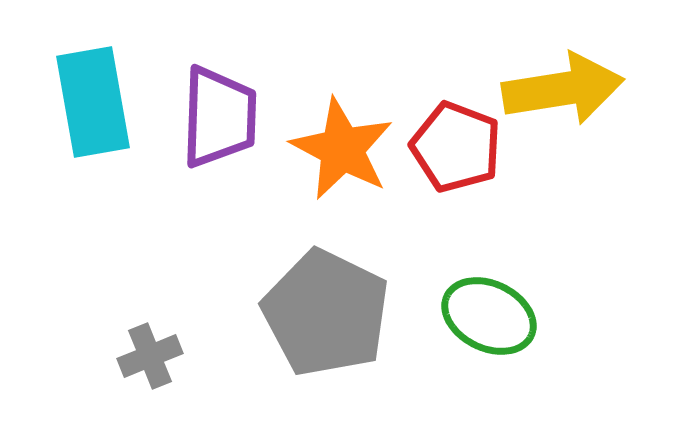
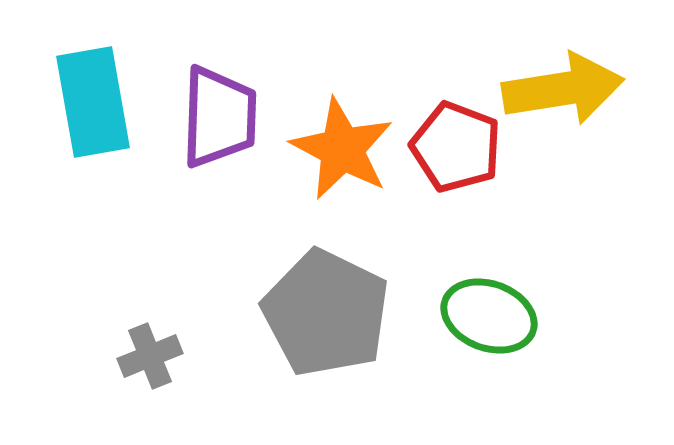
green ellipse: rotated 6 degrees counterclockwise
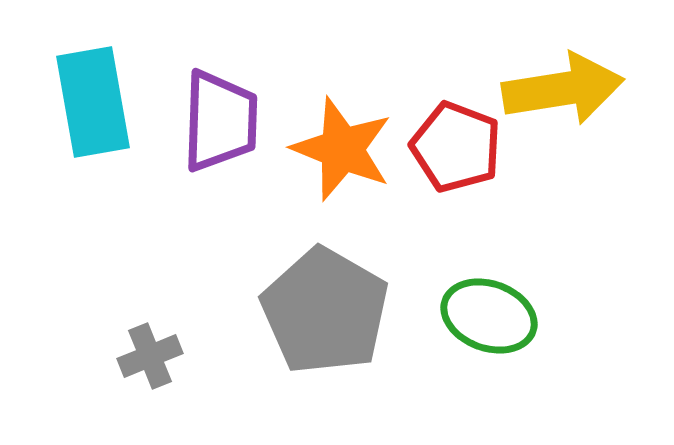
purple trapezoid: moved 1 px right, 4 px down
orange star: rotated 6 degrees counterclockwise
gray pentagon: moved 1 px left, 2 px up; rotated 4 degrees clockwise
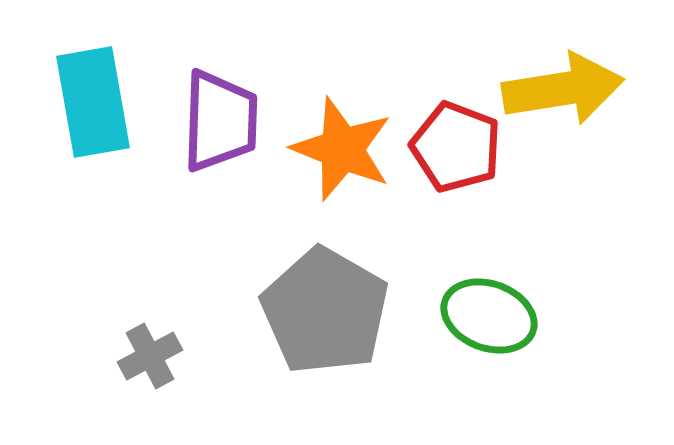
gray cross: rotated 6 degrees counterclockwise
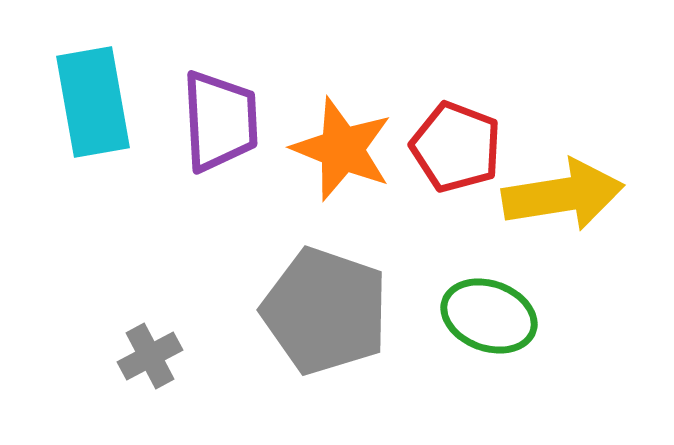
yellow arrow: moved 106 px down
purple trapezoid: rotated 5 degrees counterclockwise
gray pentagon: rotated 11 degrees counterclockwise
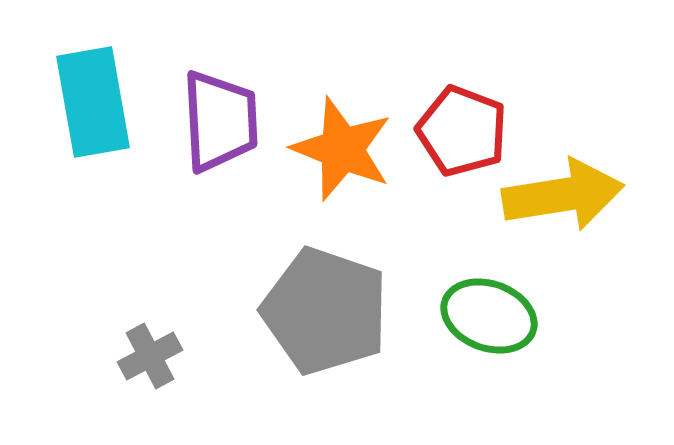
red pentagon: moved 6 px right, 16 px up
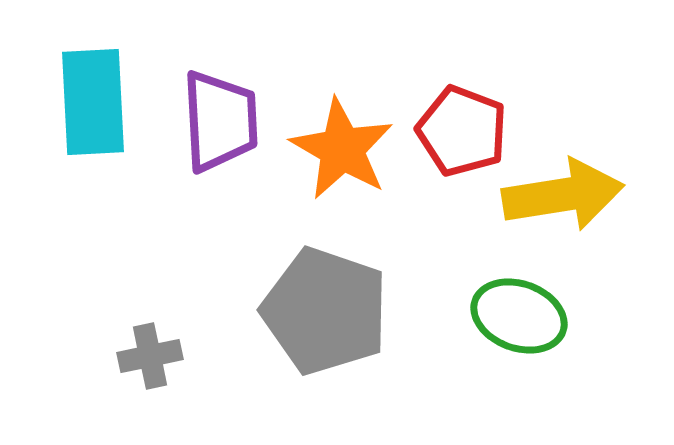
cyan rectangle: rotated 7 degrees clockwise
orange star: rotated 8 degrees clockwise
green ellipse: moved 30 px right
gray cross: rotated 16 degrees clockwise
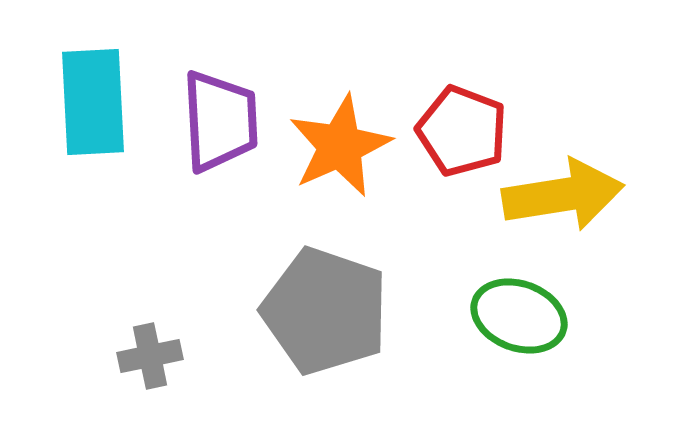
orange star: moved 2 px left, 3 px up; rotated 18 degrees clockwise
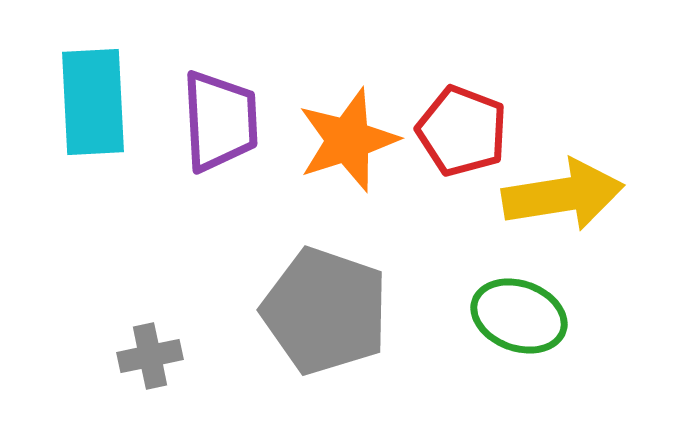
orange star: moved 8 px right, 6 px up; rotated 6 degrees clockwise
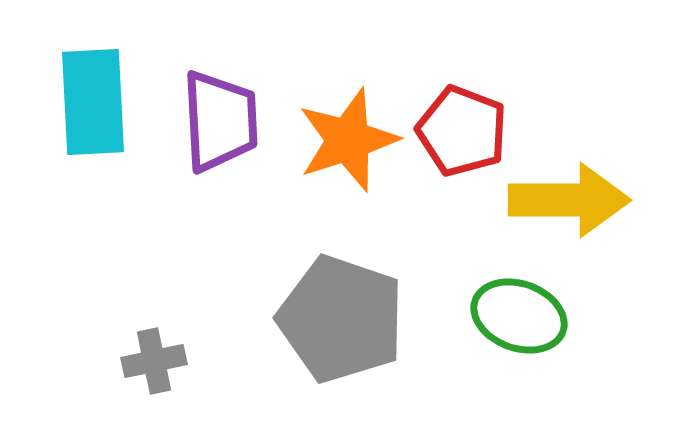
yellow arrow: moved 6 px right, 5 px down; rotated 9 degrees clockwise
gray pentagon: moved 16 px right, 8 px down
gray cross: moved 4 px right, 5 px down
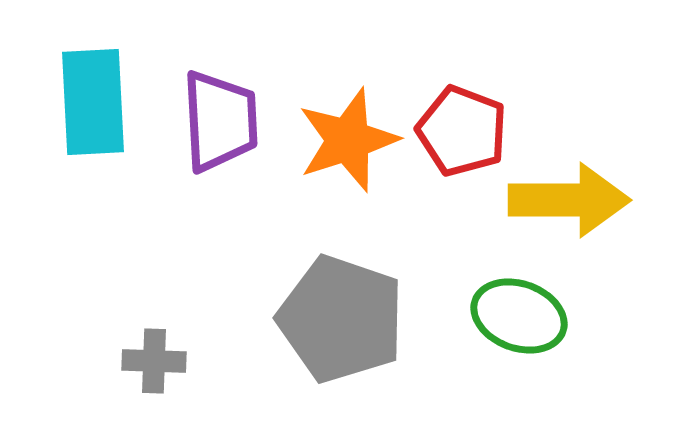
gray cross: rotated 14 degrees clockwise
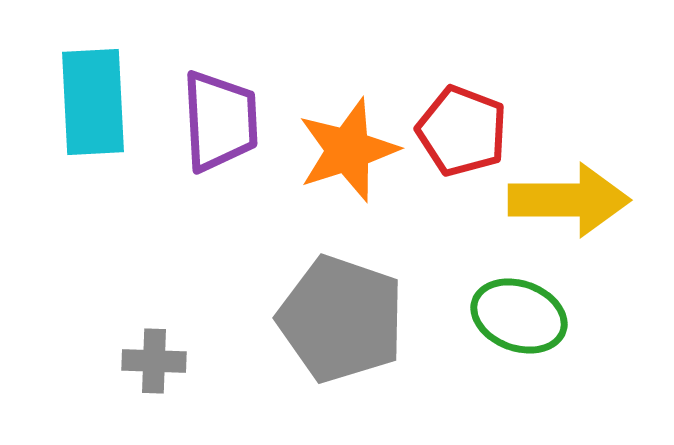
orange star: moved 10 px down
